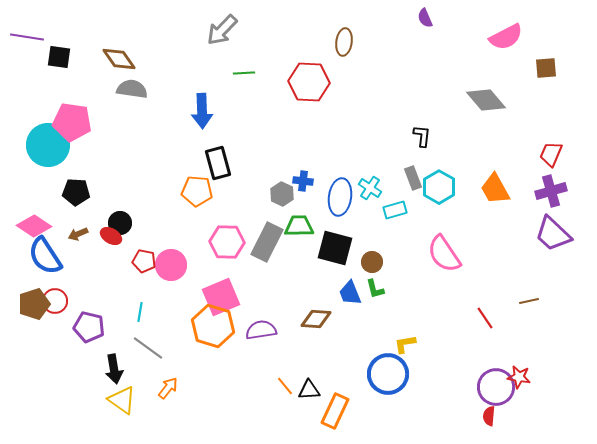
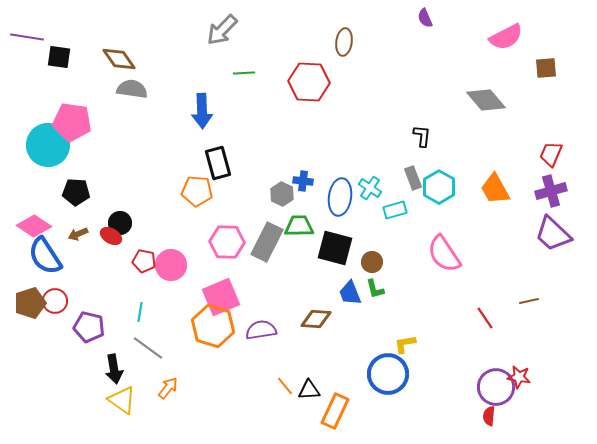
brown pentagon at (34, 304): moved 4 px left, 1 px up
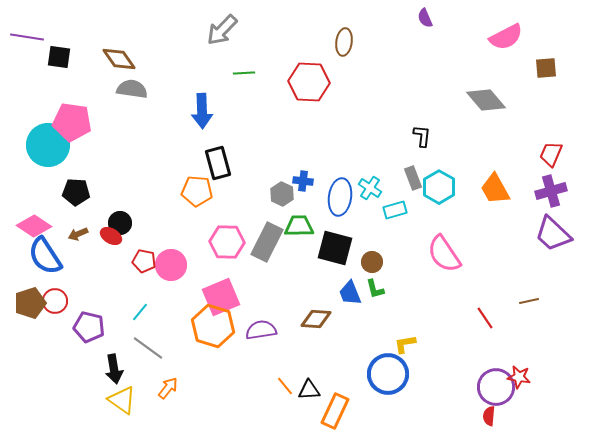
cyan line at (140, 312): rotated 30 degrees clockwise
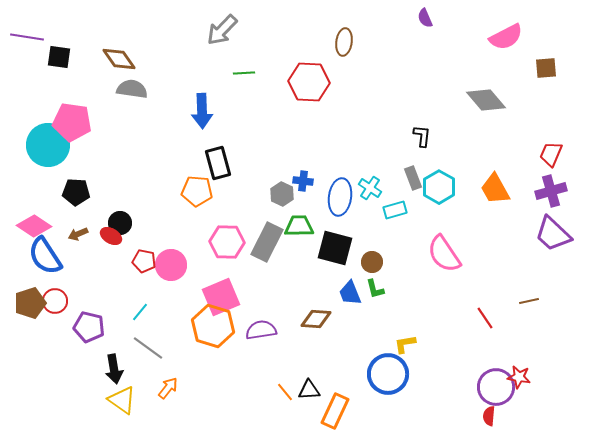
orange line at (285, 386): moved 6 px down
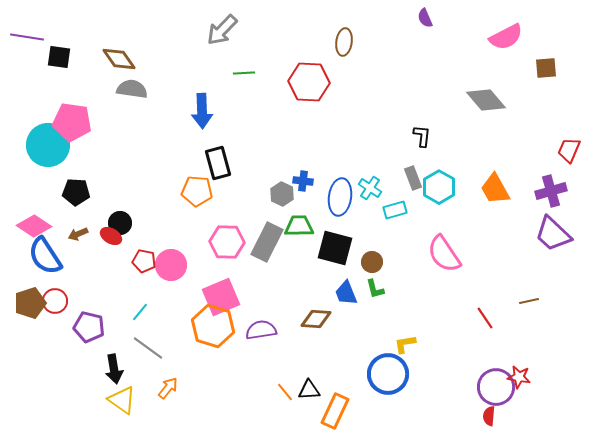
red trapezoid at (551, 154): moved 18 px right, 4 px up
blue trapezoid at (350, 293): moved 4 px left
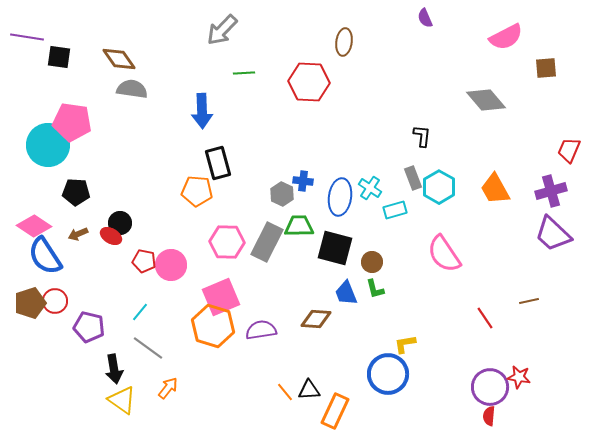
purple circle at (496, 387): moved 6 px left
